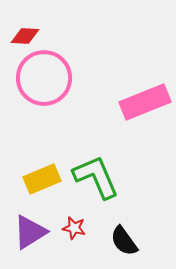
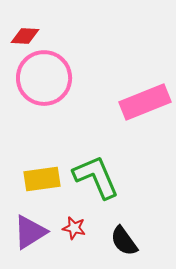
yellow rectangle: rotated 15 degrees clockwise
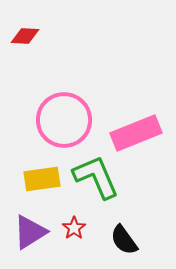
pink circle: moved 20 px right, 42 px down
pink rectangle: moved 9 px left, 31 px down
red star: rotated 25 degrees clockwise
black semicircle: moved 1 px up
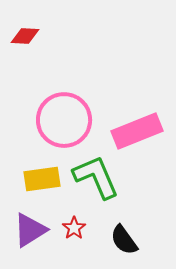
pink rectangle: moved 1 px right, 2 px up
purple triangle: moved 2 px up
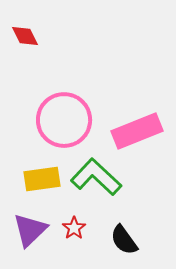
red diamond: rotated 60 degrees clockwise
green L-shape: rotated 24 degrees counterclockwise
purple triangle: rotated 12 degrees counterclockwise
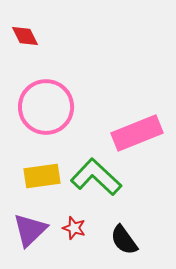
pink circle: moved 18 px left, 13 px up
pink rectangle: moved 2 px down
yellow rectangle: moved 3 px up
red star: rotated 20 degrees counterclockwise
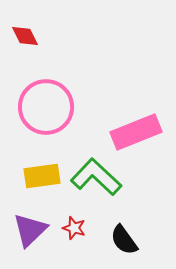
pink rectangle: moved 1 px left, 1 px up
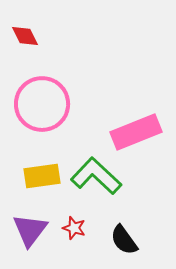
pink circle: moved 4 px left, 3 px up
green L-shape: moved 1 px up
purple triangle: rotated 9 degrees counterclockwise
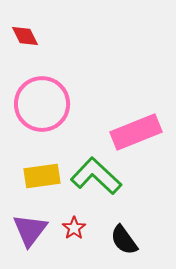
red star: rotated 20 degrees clockwise
